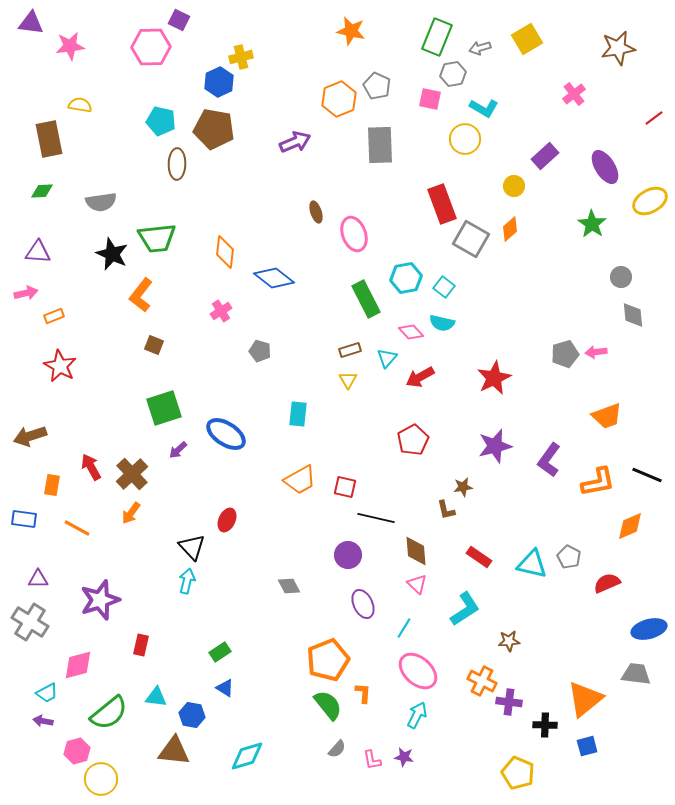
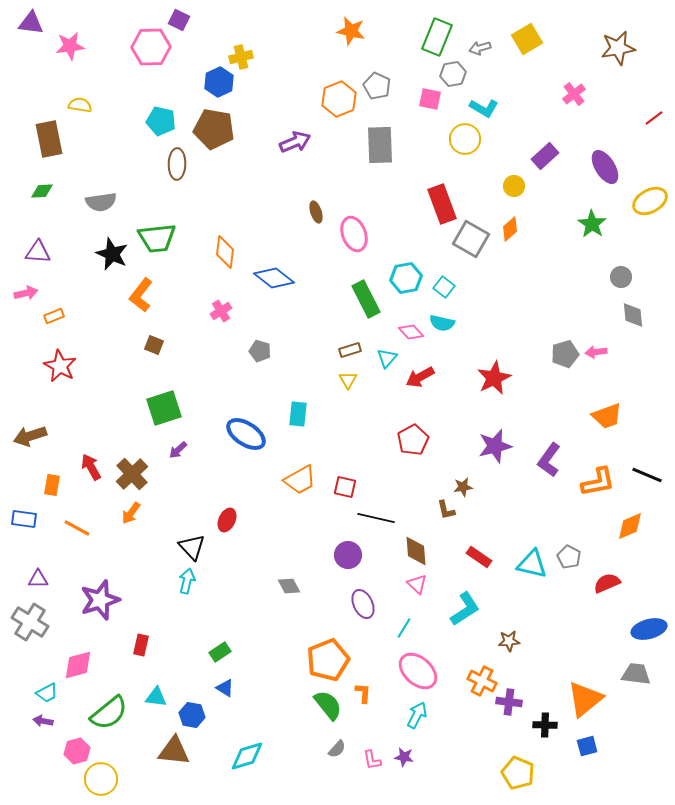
blue ellipse at (226, 434): moved 20 px right
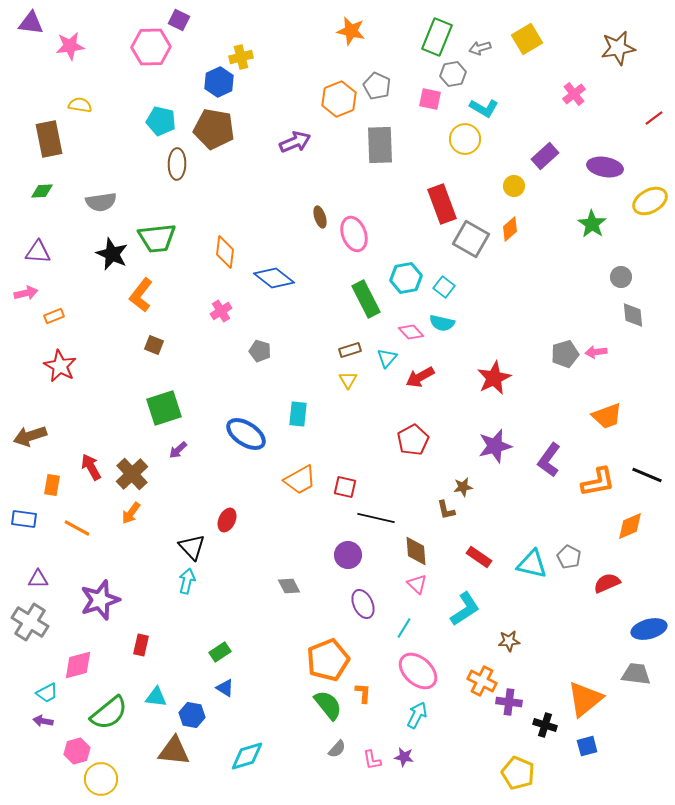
purple ellipse at (605, 167): rotated 48 degrees counterclockwise
brown ellipse at (316, 212): moved 4 px right, 5 px down
black cross at (545, 725): rotated 15 degrees clockwise
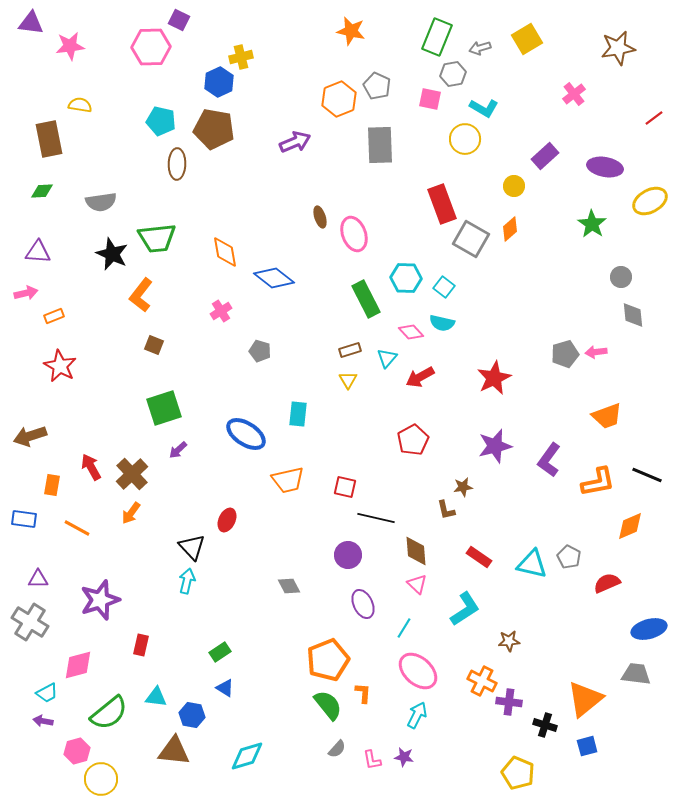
orange diamond at (225, 252): rotated 16 degrees counterclockwise
cyan hexagon at (406, 278): rotated 12 degrees clockwise
orange trapezoid at (300, 480): moved 12 px left; rotated 16 degrees clockwise
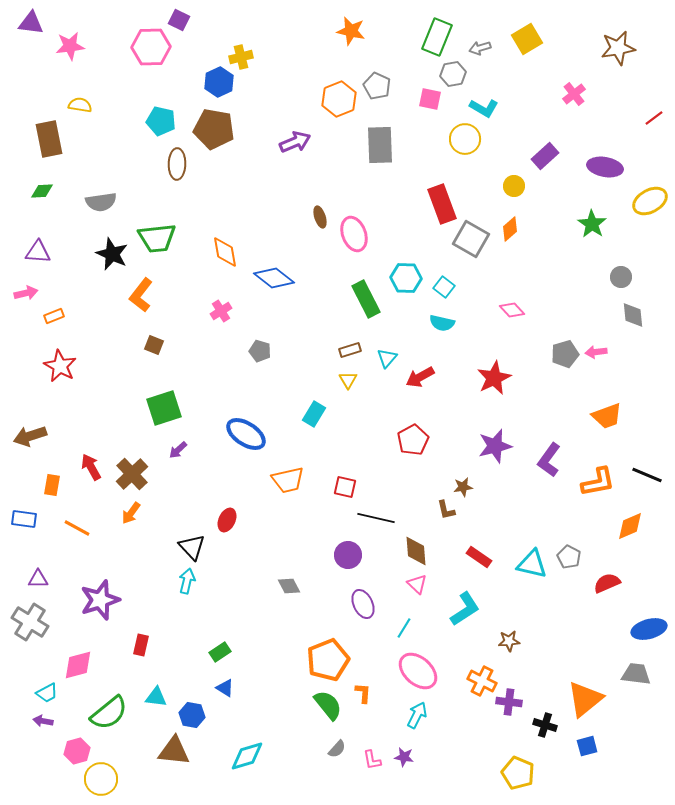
pink diamond at (411, 332): moved 101 px right, 22 px up
cyan rectangle at (298, 414): moved 16 px right; rotated 25 degrees clockwise
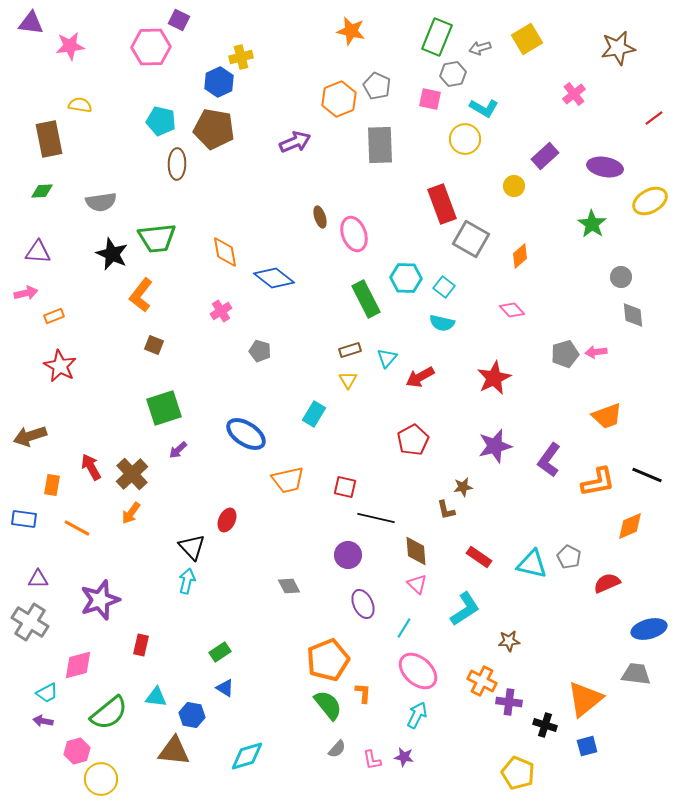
orange diamond at (510, 229): moved 10 px right, 27 px down
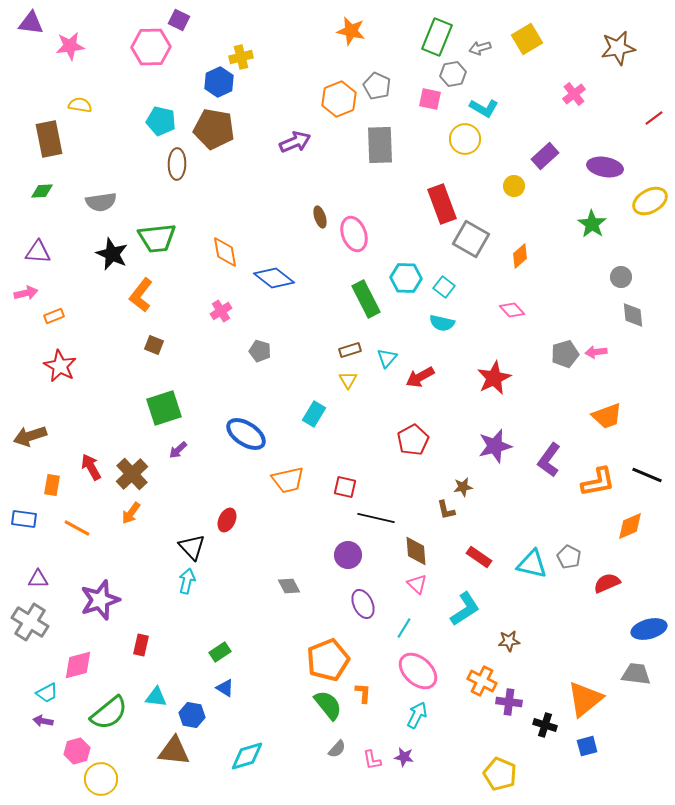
yellow pentagon at (518, 773): moved 18 px left, 1 px down
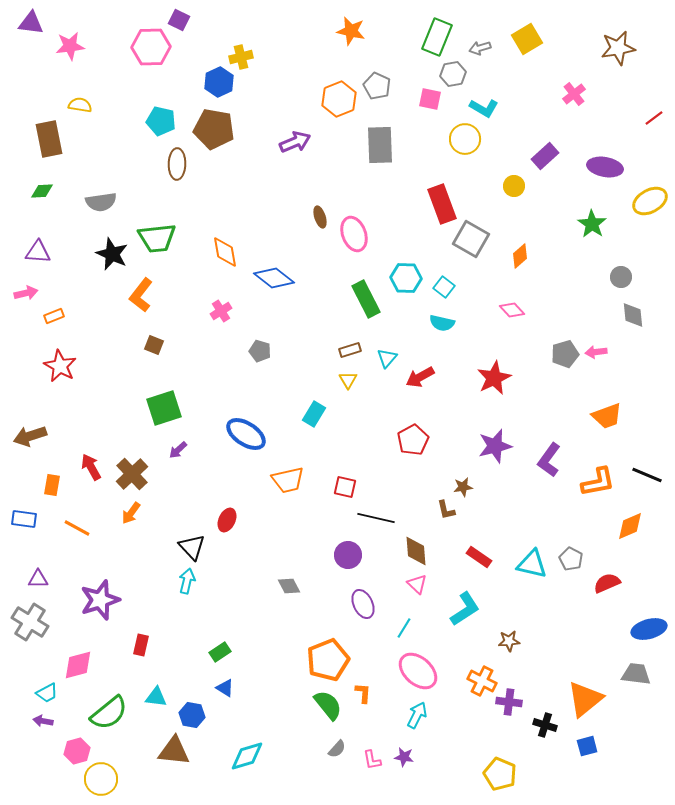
gray pentagon at (569, 557): moved 2 px right, 2 px down
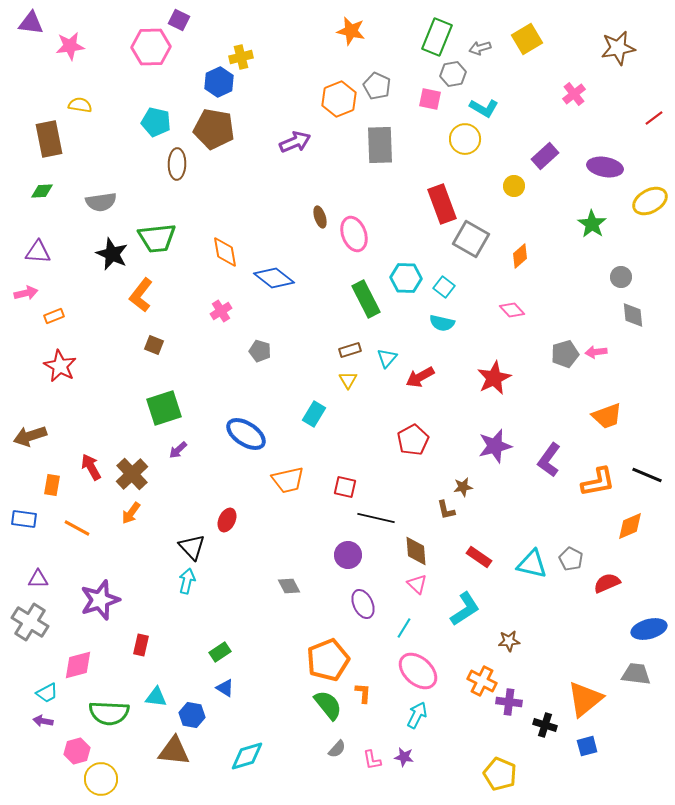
cyan pentagon at (161, 121): moved 5 px left, 1 px down
green semicircle at (109, 713): rotated 42 degrees clockwise
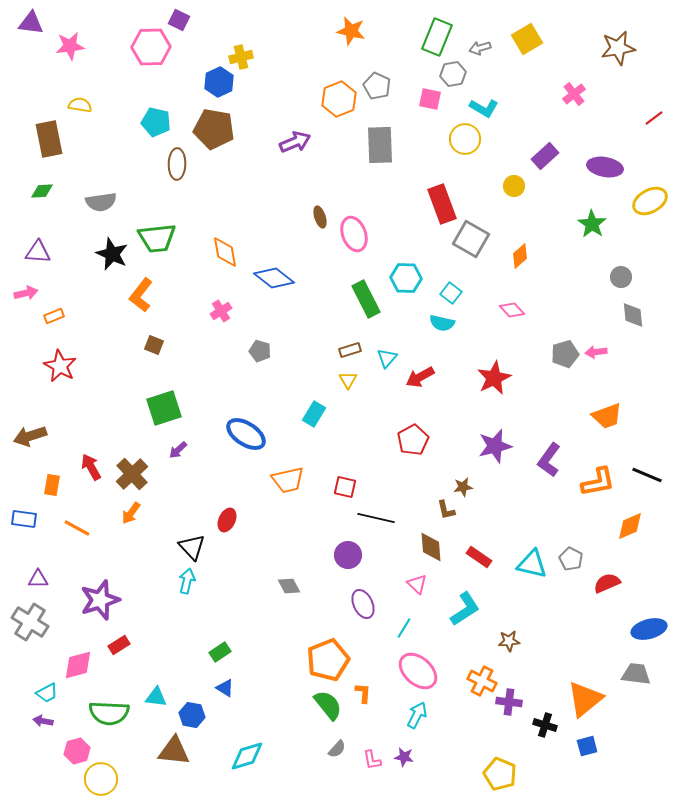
cyan square at (444, 287): moved 7 px right, 6 px down
brown diamond at (416, 551): moved 15 px right, 4 px up
red rectangle at (141, 645): moved 22 px left; rotated 45 degrees clockwise
